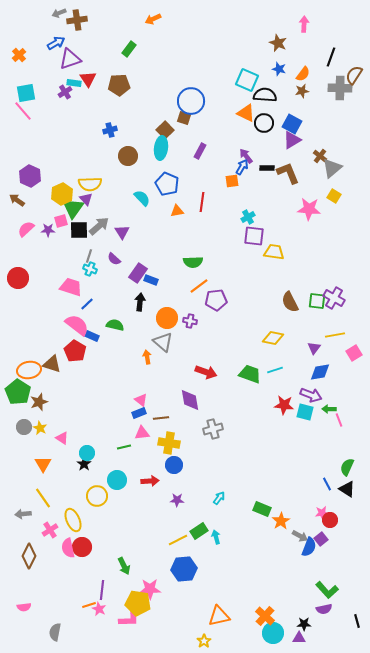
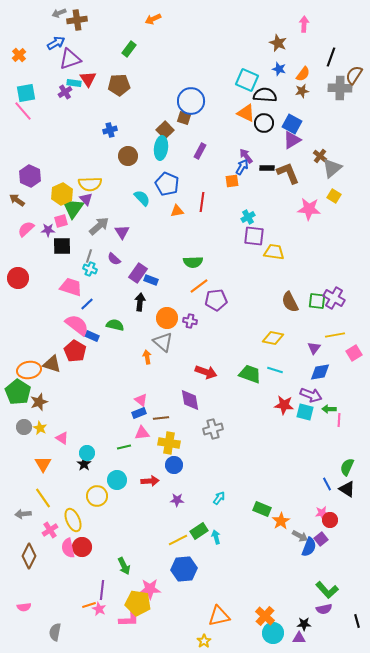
black square at (79, 230): moved 17 px left, 16 px down
cyan line at (275, 370): rotated 35 degrees clockwise
pink line at (339, 420): rotated 24 degrees clockwise
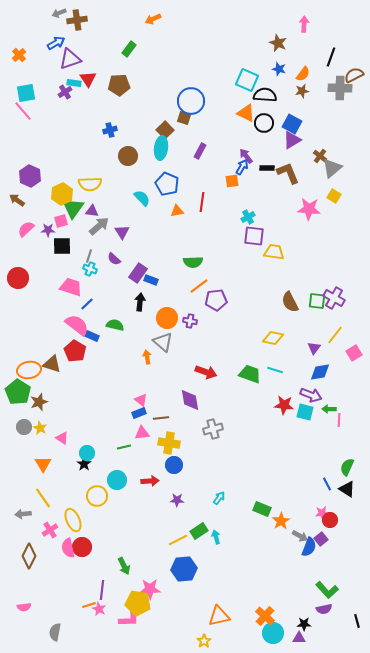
brown semicircle at (354, 75): rotated 30 degrees clockwise
purple triangle at (86, 199): moved 6 px right, 12 px down; rotated 40 degrees counterclockwise
yellow line at (335, 335): rotated 42 degrees counterclockwise
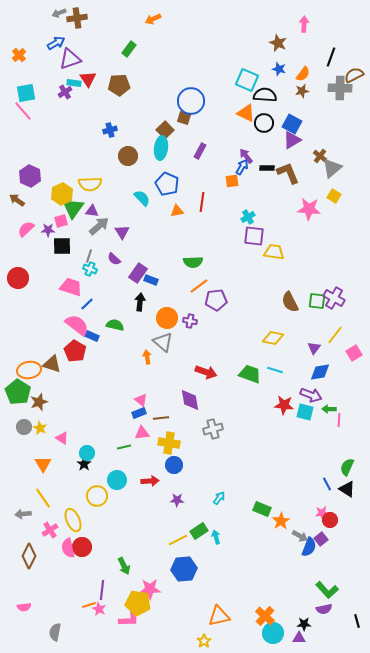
brown cross at (77, 20): moved 2 px up
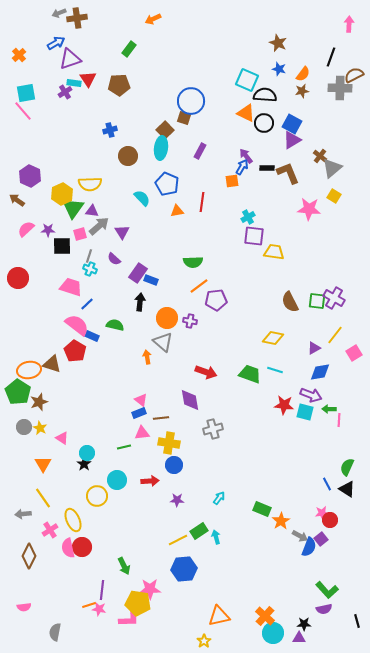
pink arrow at (304, 24): moved 45 px right
pink square at (61, 221): moved 19 px right, 13 px down
purple triangle at (314, 348): rotated 24 degrees clockwise
pink star at (99, 609): rotated 16 degrees counterclockwise
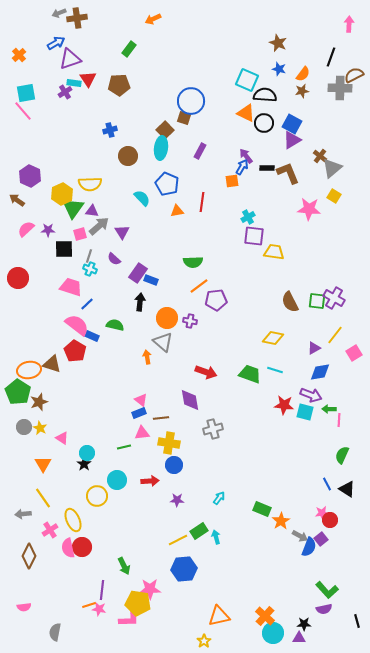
black square at (62, 246): moved 2 px right, 3 px down
green semicircle at (347, 467): moved 5 px left, 12 px up
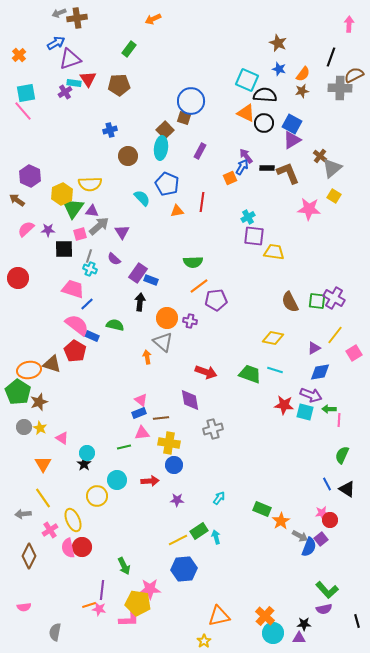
orange square at (232, 181): moved 2 px left, 3 px up; rotated 16 degrees counterclockwise
pink trapezoid at (71, 287): moved 2 px right, 2 px down
